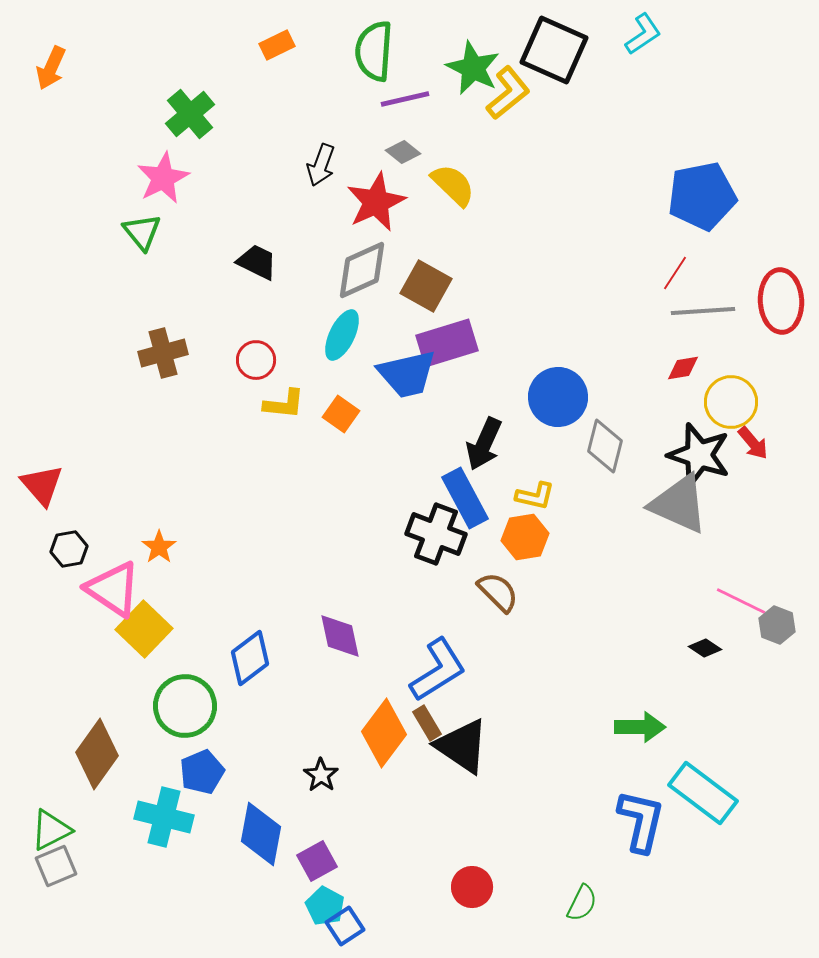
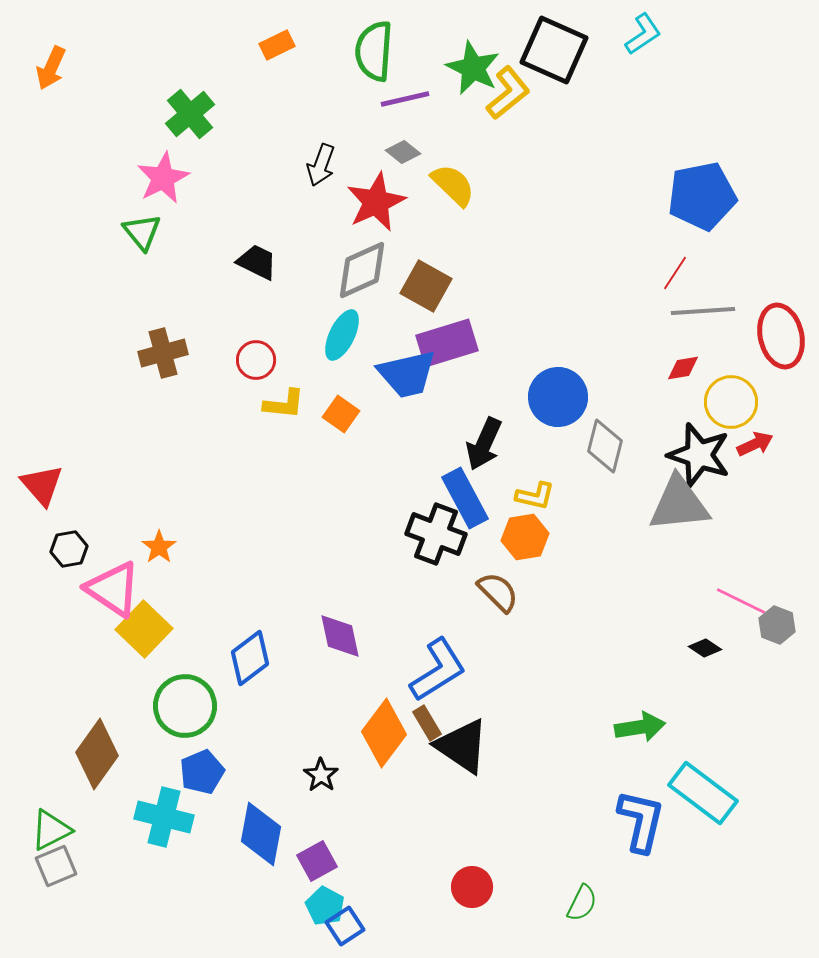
red ellipse at (781, 301): moved 35 px down; rotated 10 degrees counterclockwise
red arrow at (753, 443): moved 2 px right, 1 px down; rotated 75 degrees counterclockwise
gray triangle at (679, 504): rotated 30 degrees counterclockwise
green arrow at (640, 727): rotated 9 degrees counterclockwise
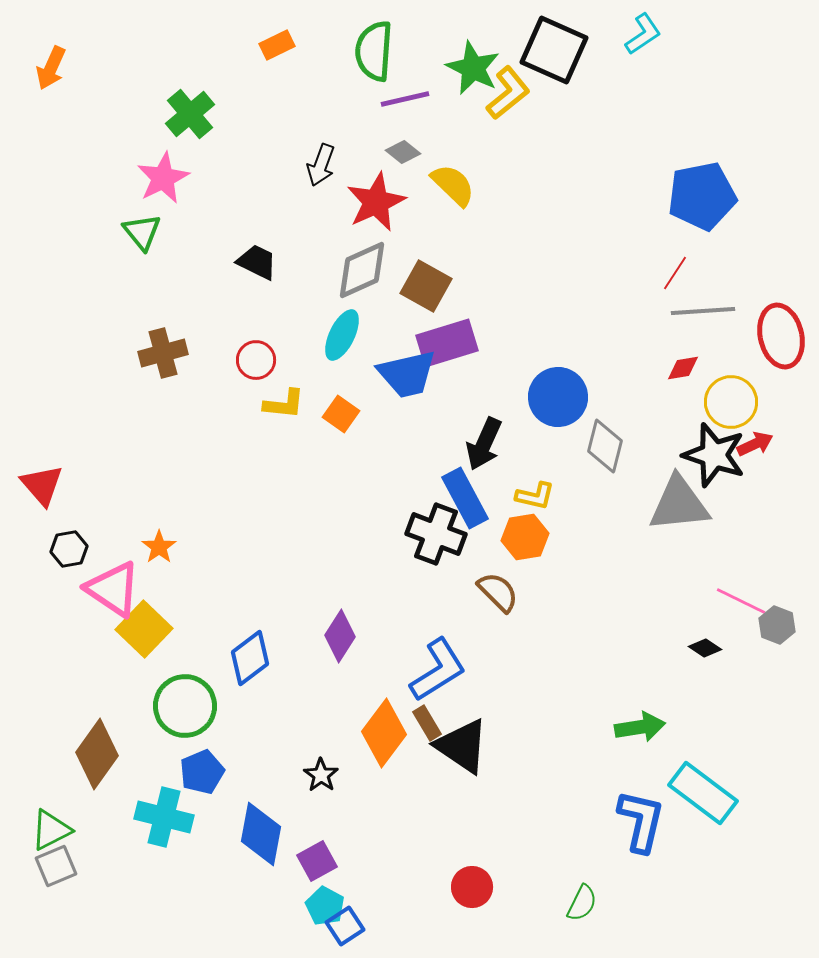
black star at (699, 455): moved 15 px right
purple diamond at (340, 636): rotated 45 degrees clockwise
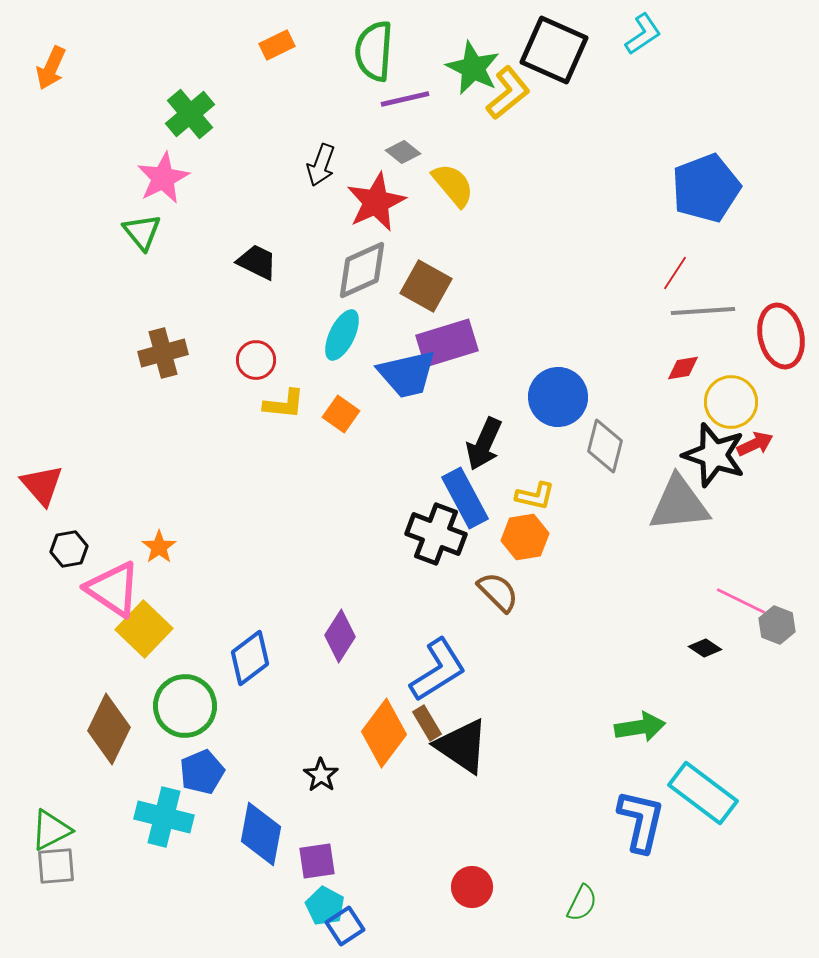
yellow semicircle at (453, 185): rotated 6 degrees clockwise
blue pentagon at (702, 196): moved 4 px right, 8 px up; rotated 10 degrees counterclockwise
brown diamond at (97, 754): moved 12 px right, 25 px up; rotated 10 degrees counterclockwise
purple square at (317, 861): rotated 21 degrees clockwise
gray square at (56, 866): rotated 18 degrees clockwise
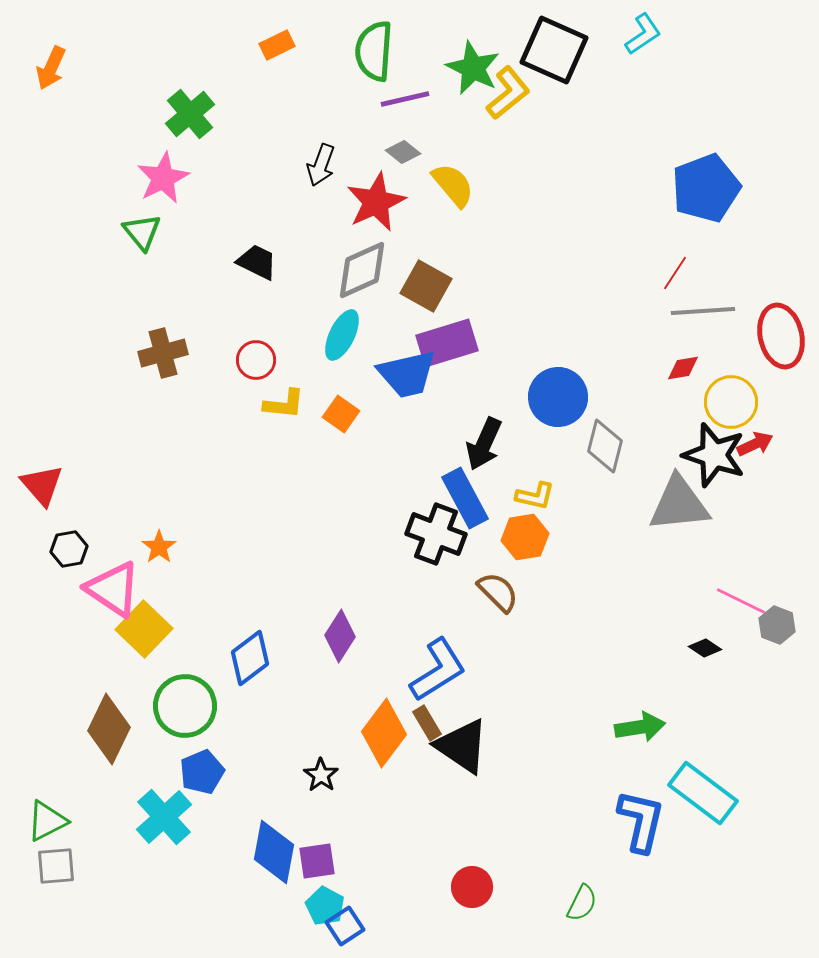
cyan cross at (164, 817): rotated 34 degrees clockwise
green triangle at (51, 830): moved 4 px left, 9 px up
blue diamond at (261, 834): moved 13 px right, 18 px down
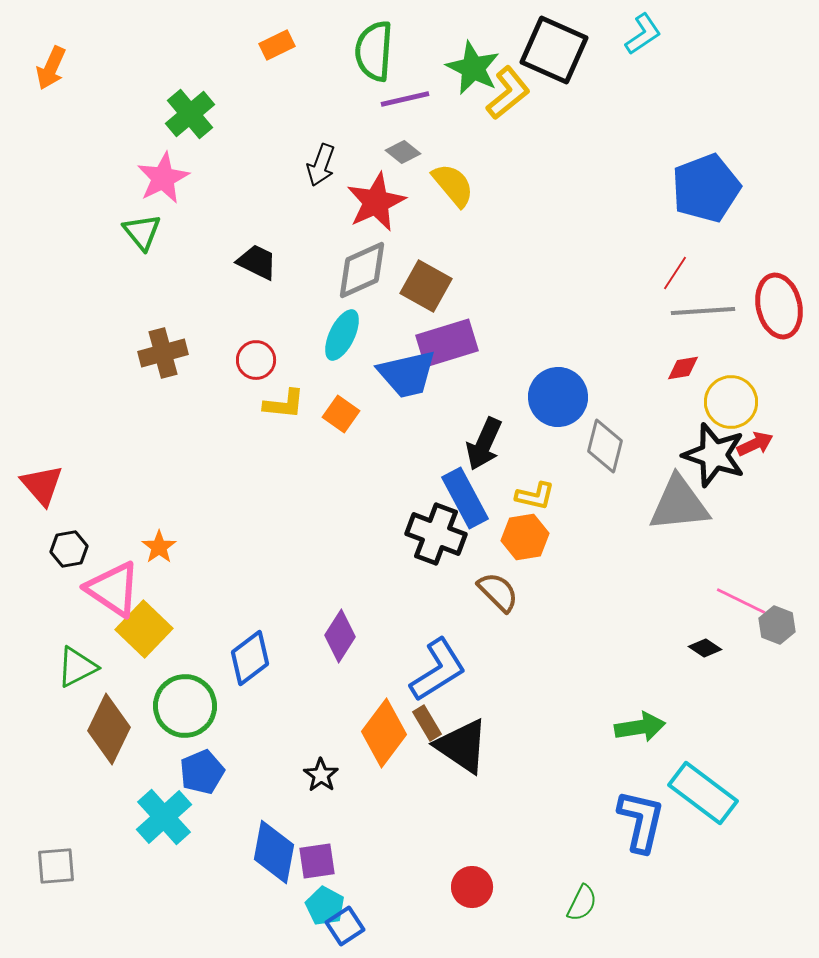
red ellipse at (781, 336): moved 2 px left, 30 px up
green triangle at (47, 821): moved 30 px right, 154 px up
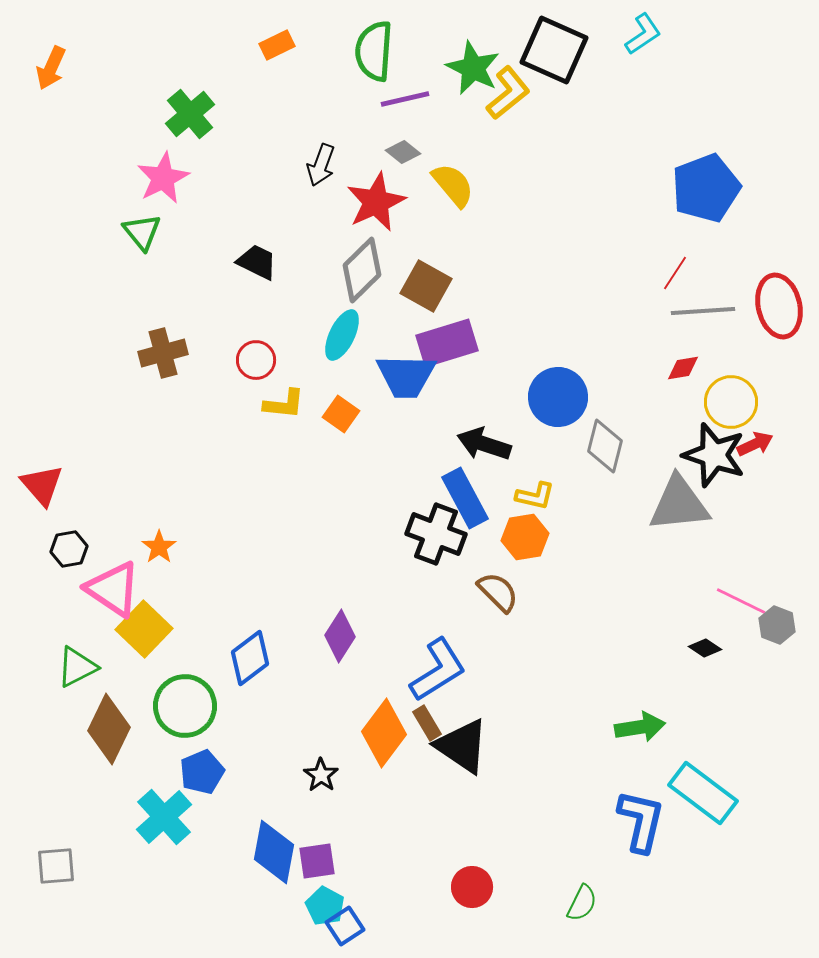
gray diamond at (362, 270): rotated 20 degrees counterclockwise
blue trapezoid at (407, 374): moved 1 px left, 2 px down; rotated 14 degrees clockwise
black arrow at (484, 444): rotated 84 degrees clockwise
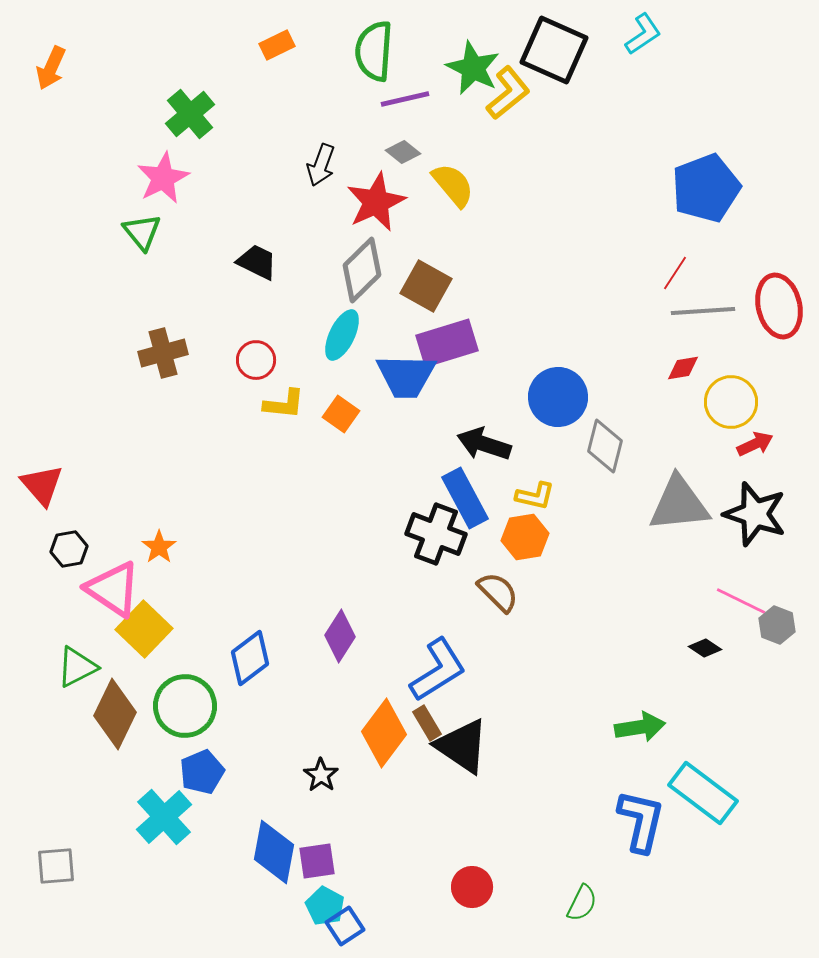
black star at (714, 455): moved 41 px right, 59 px down
brown diamond at (109, 729): moved 6 px right, 15 px up
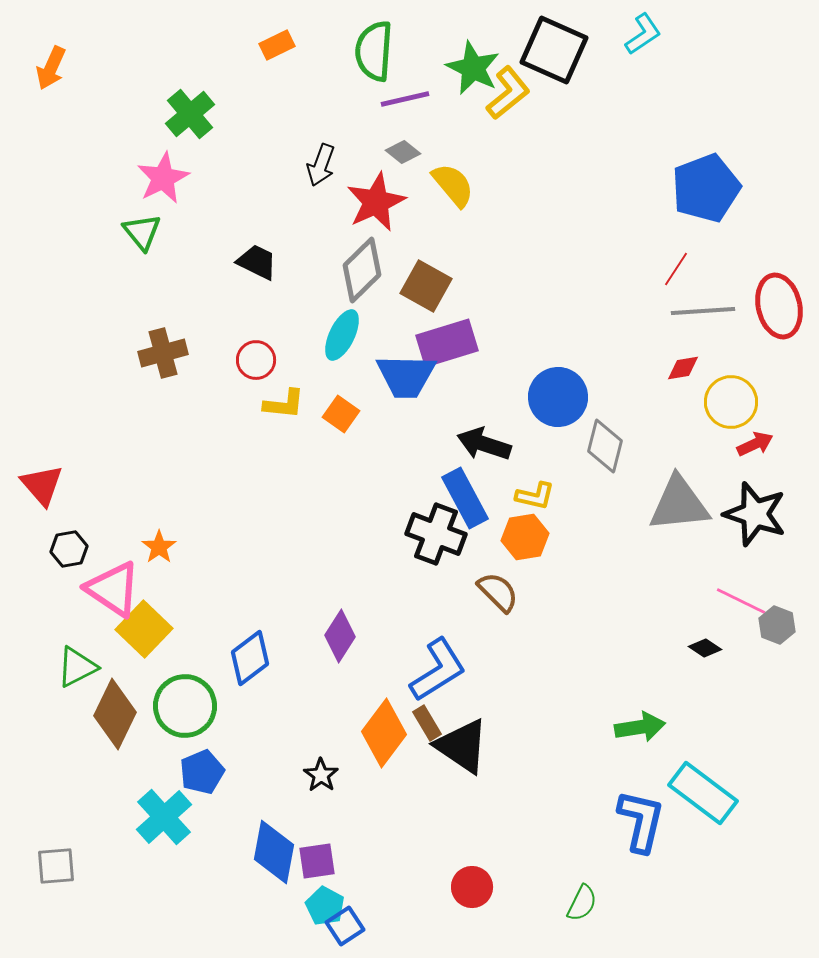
red line at (675, 273): moved 1 px right, 4 px up
